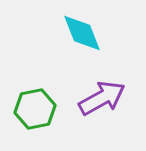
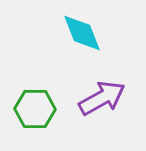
green hexagon: rotated 12 degrees clockwise
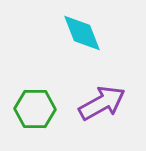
purple arrow: moved 5 px down
